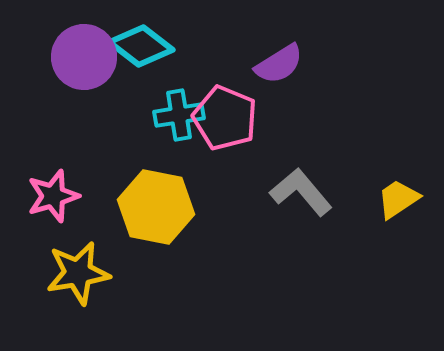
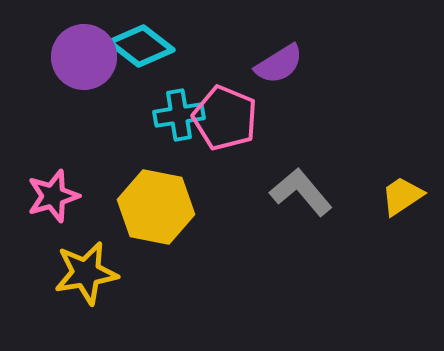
yellow trapezoid: moved 4 px right, 3 px up
yellow star: moved 8 px right
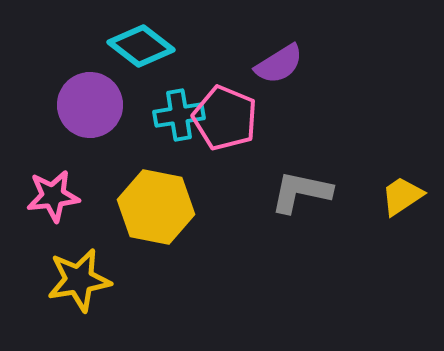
purple circle: moved 6 px right, 48 px down
gray L-shape: rotated 38 degrees counterclockwise
pink star: rotated 10 degrees clockwise
yellow star: moved 7 px left, 7 px down
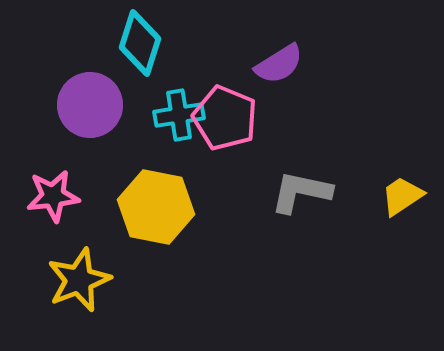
cyan diamond: moved 1 px left, 3 px up; rotated 70 degrees clockwise
yellow star: rotated 12 degrees counterclockwise
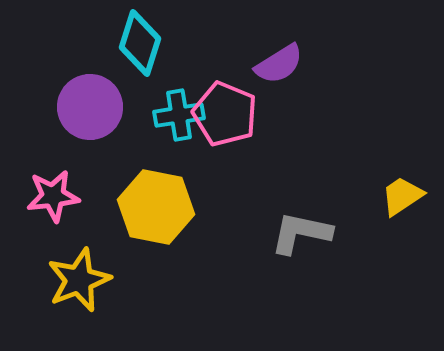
purple circle: moved 2 px down
pink pentagon: moved 4 px up
gray L-shape: moved 41 px down
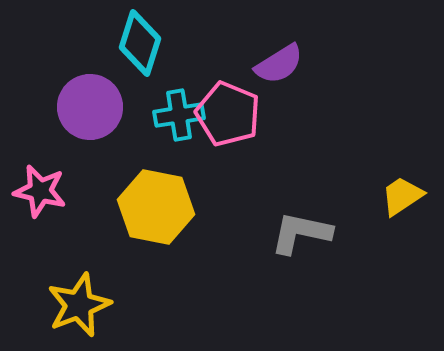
pink pentagon: moved 3 px right
pink star: moved 13 px left, 5 px up; rotated 20 degrees clockwise
yellow star: moved 25 px down
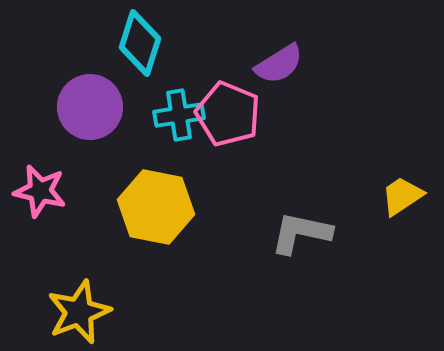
yellow star: moved 7 px down
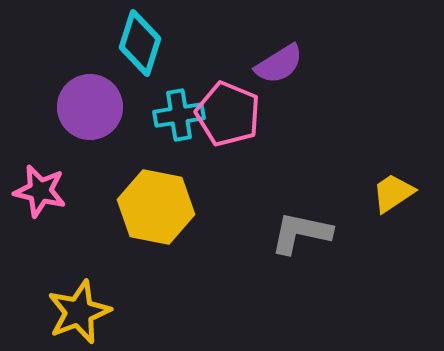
yellow trapezoid: moved 9 px left, 3 px up
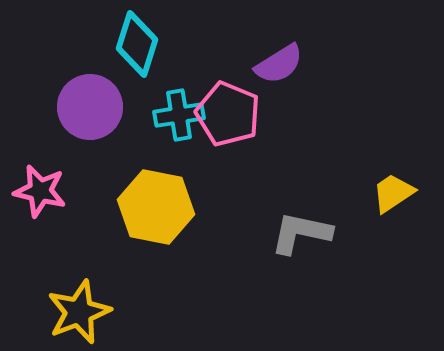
cyan diamond: moved 3 px left, 1 px down
